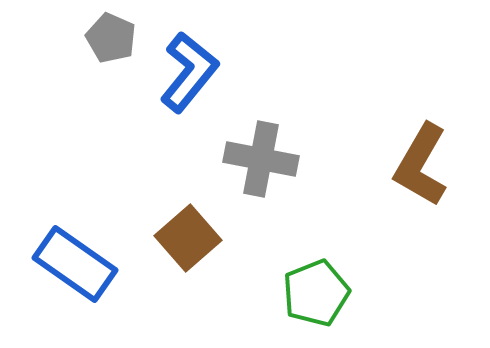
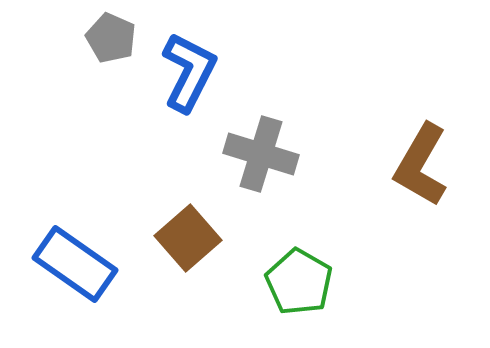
blue L-shape: rotated 12 degrees counterclockwise
gray cross: moved 5 px up; rotated 6 degrees clockwise
green pentagon: moved 17 px left, 11 px up; rotated 20 degrees counterclockwise
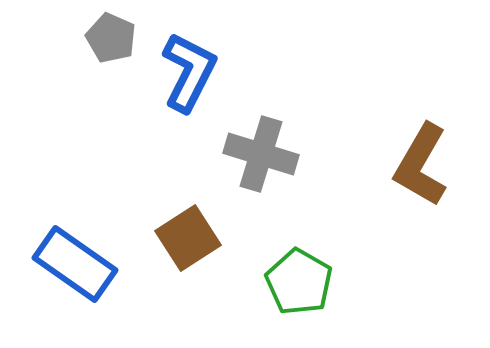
brown square: rotated 8 degrees clockwise
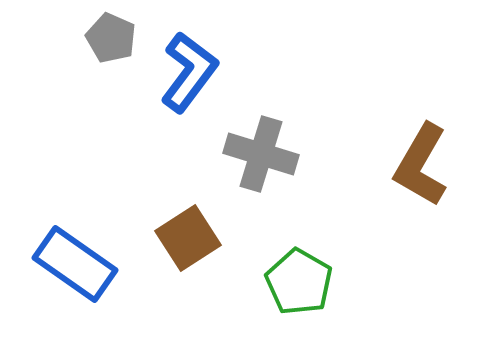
blue L-shape: rotated 10 degrees clockwise
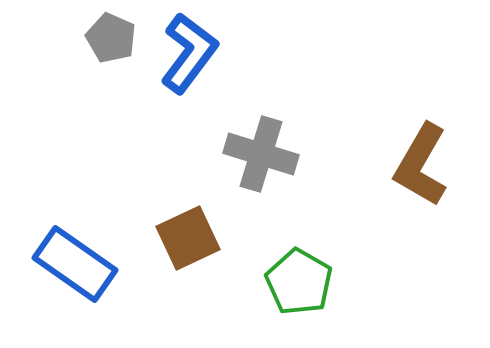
blue L-shape: moved 19 px up
brown square: rotated 8 degrees clockwise
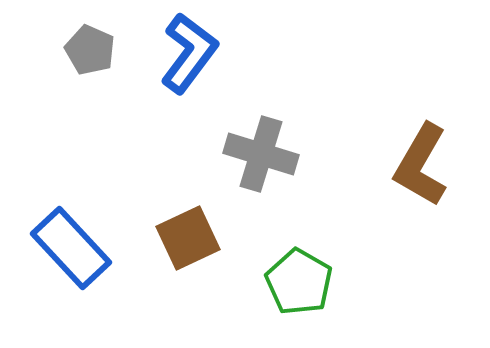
gray pentagon: moved 21 px left, 12 px down
blue rectangle: moved 4 px left, 16 px up; rotated 12 degrees clockwise
